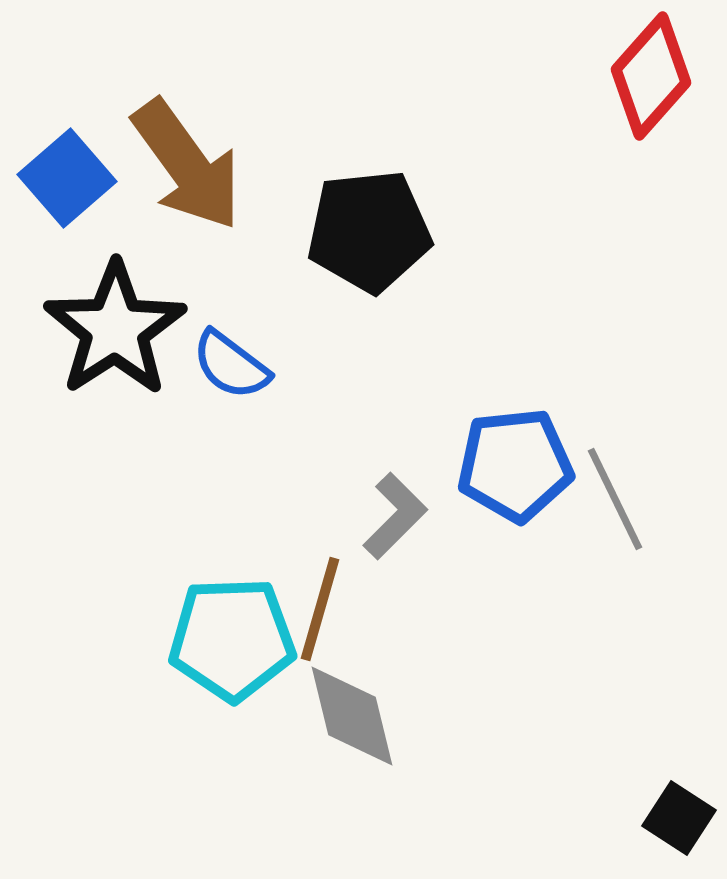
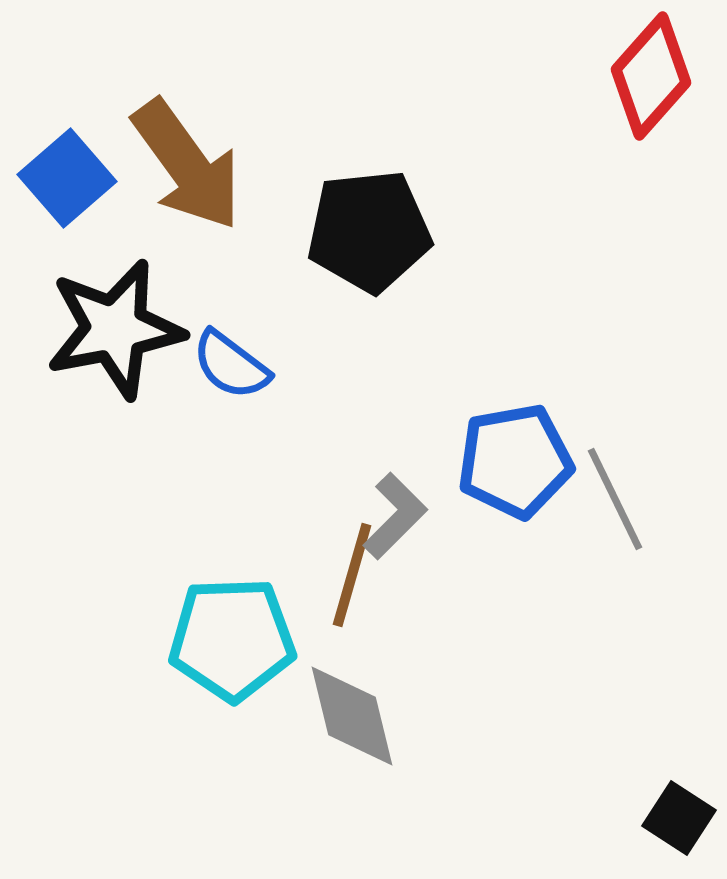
black star: rotated 22 degrees clockwise
blue pentagon: moved 4 px up; rotated 4 degrees counterclockwise
brown line: moved 32 px right, 34 px up
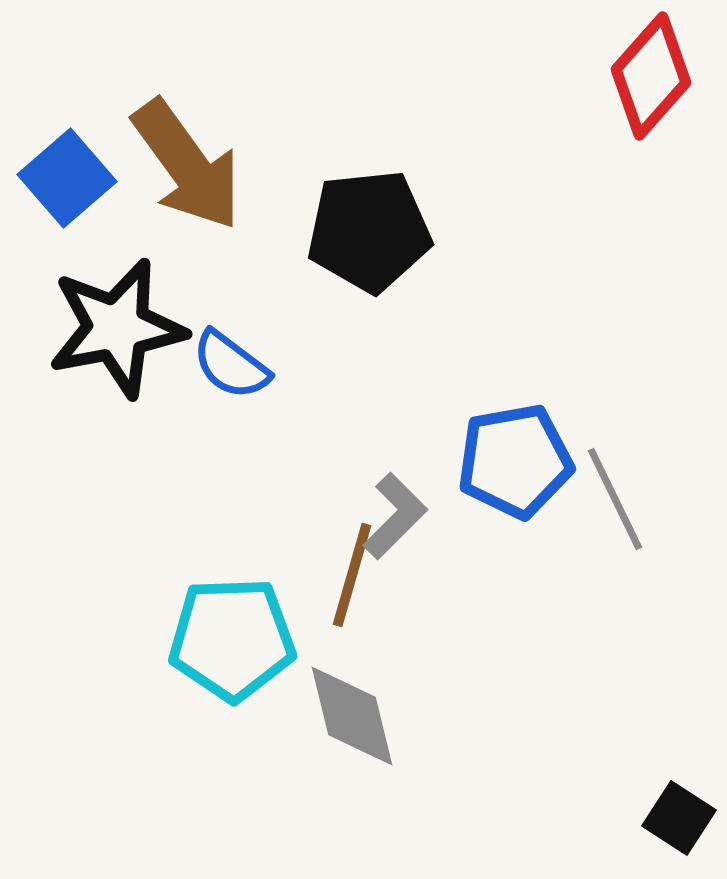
black star: moved 2 px right, 1 px up
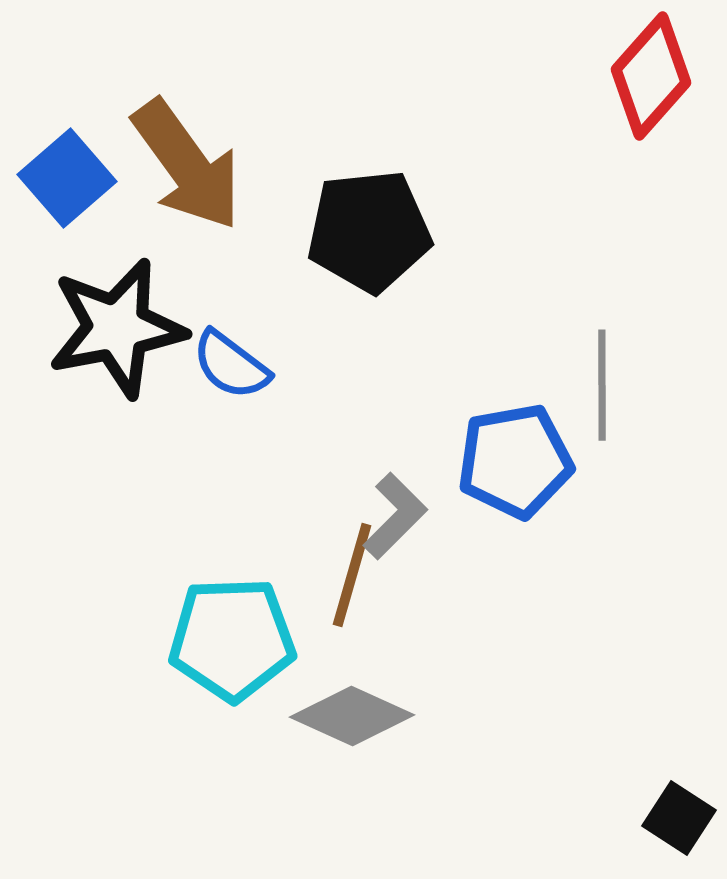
gray line: moved 13 px left, 114 px up; rotated 26 degrees clockwise
gray diamond: rotated 52 degrees counterclockwise
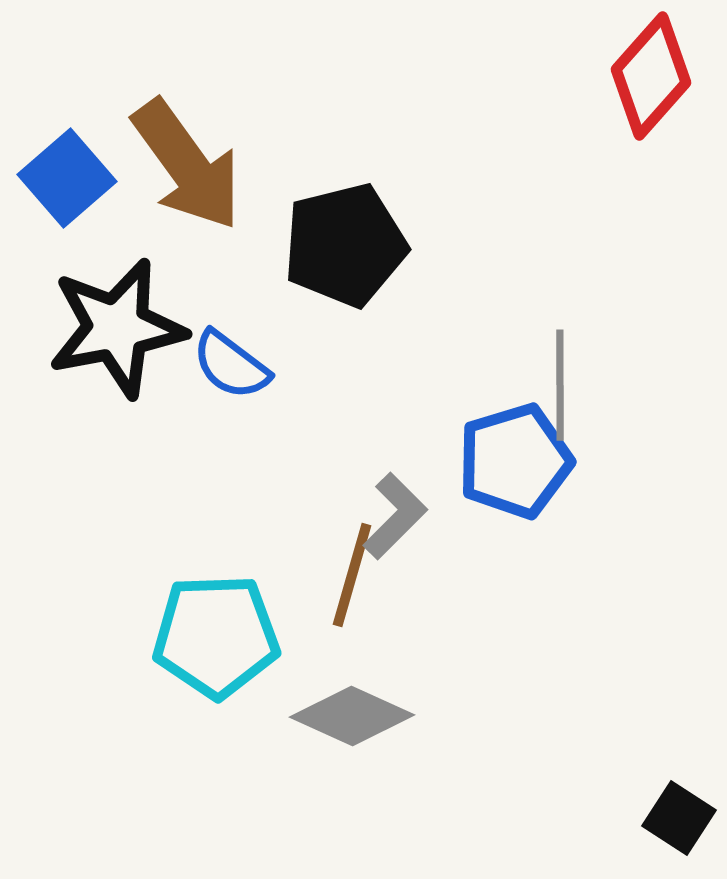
black pentagon: moved 24 px left, 14 px down; rotated 8 degrees counterclockwise
gray line: moved 42 px left
blue pentagon: rotated 7 degrees counterclockwise
cyan pentagon: moved 16 px left, 3 px up
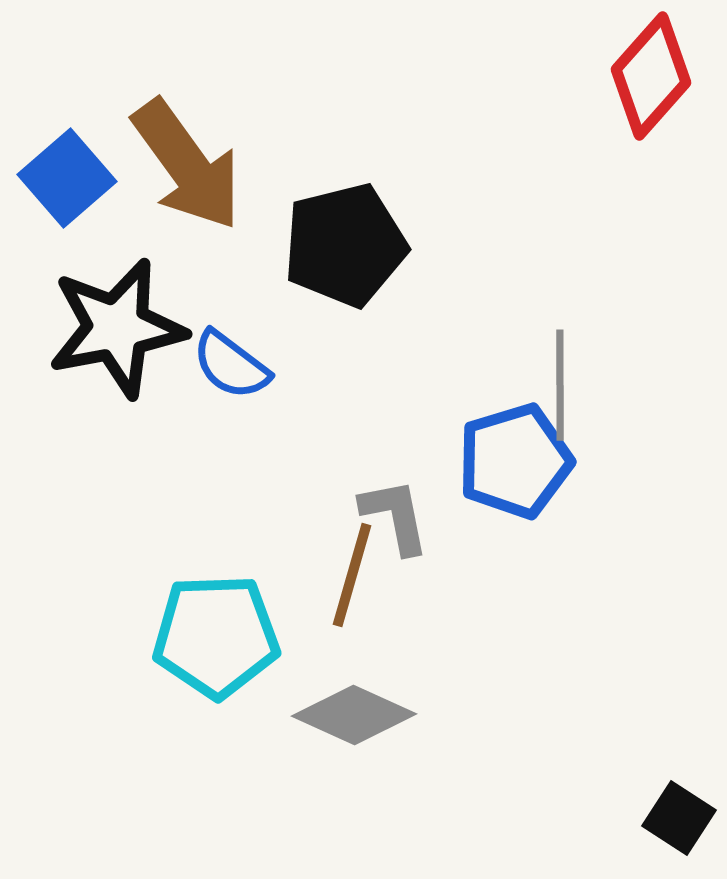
gray L-shape: rotated 56 degrees counterclockwise
gray diamond: moved 2 px right, 1 px up
